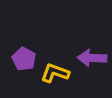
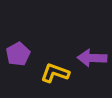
purple pentagon: moved 6 px left, 5 px up; rotated 15 degrees clockwise
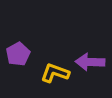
purple arrow: moved 2 px left, 4 px down
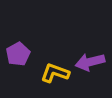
purple arrow: rotated 16 degrees counterclockwise
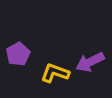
purple arrow: rotated 12 degrees counterclockwise
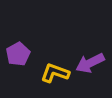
purple arrow: moved 1 px down
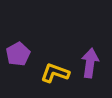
purple arrow: rotated 124 degrees clockwise
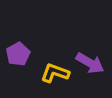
purple arrow: rotated 112 degrees clockwise
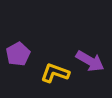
purple arrow: moved 2 px up
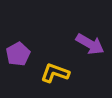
purple arrow: moved 17 px up
